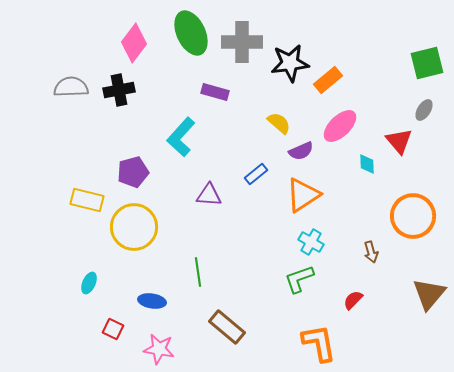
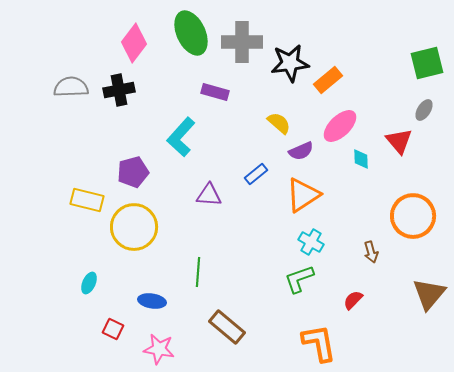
cyan diamond: moved 6 px left, 5 px up
green line: rotated 12 degrees clockwise
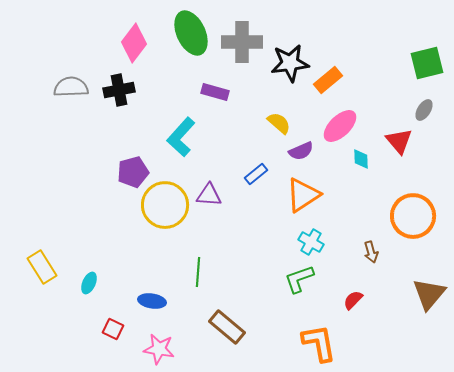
yellow rectangle: moved 45 px left, 67 px down; rotated 44 degrees clockwise
yellow circle: moved 31 px right, 22 px up
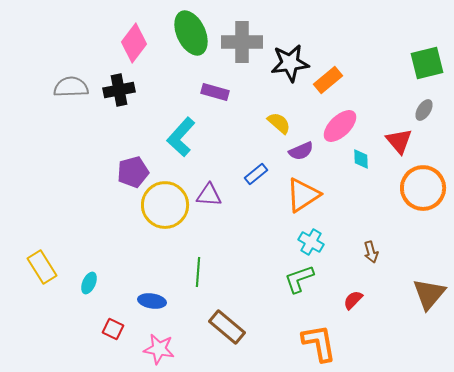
orange circle: moved 10 px right, 28 px up
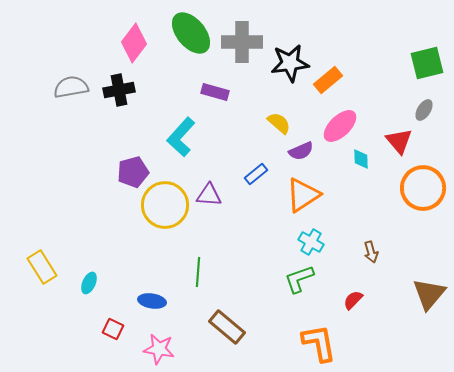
green ellipse: rotated 15 degrees counterclockwise
gray semicircle: rotated 8 degrees counterclockwise
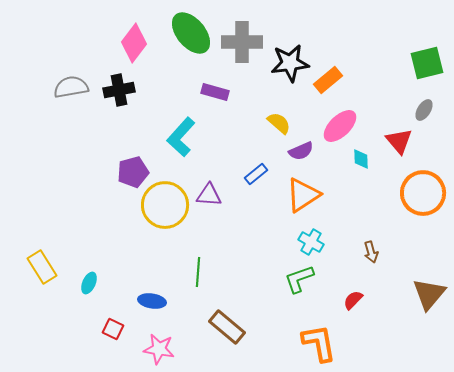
orange circle: moved 5 px down
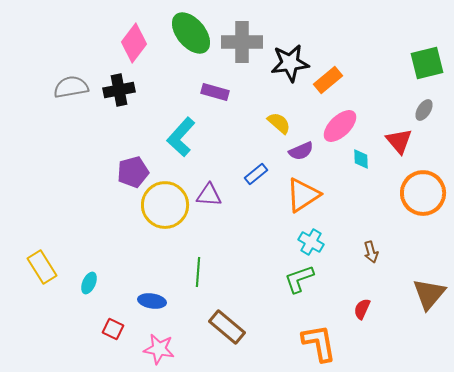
red semicircle: moved 9 px right, 9 px down; rotated 20 degrees counterclockwise
